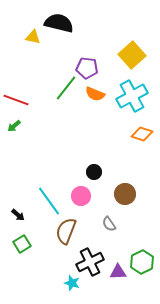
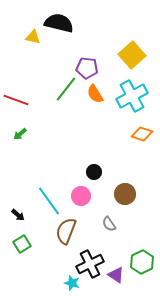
green line: moved 1 px down
orange semicircle: rotated 36 degrees clockwise
green arrow: moved 6 px right, 8 px down
black cross: moved 2 px down
purple triangle: moved 2 px left, 3 px down; rotated 36 degrees clockwise
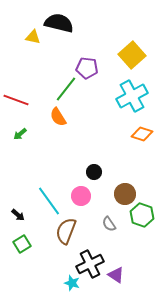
orange semicircle: moved 37 px left, 23 px down
green hexagon: moved 47 px up; rotated 15 degrees counterclockwise
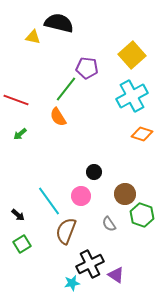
cyan star: rotated 28 degrees counterclockwise
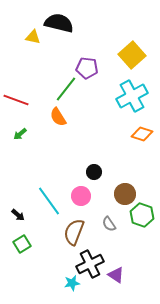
brown semicircle: moved 8 px right, 1 px down
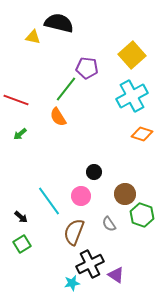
black arrow: moved 3 px right, 2 px down
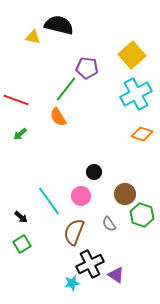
black semicircle: moved 2 px down
cyan cross: moved 4 px right, 2 px up
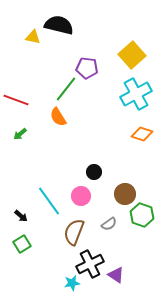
black arrow: moved 1 px up
gray semicircle: rotated 91 degrees counterclockwise
